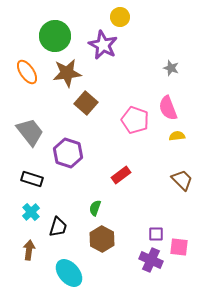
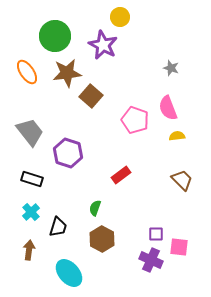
brown square: moved 5 px right, 7 px up
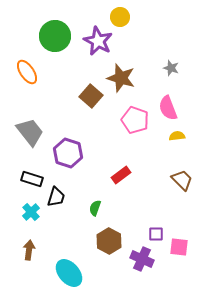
purple star: moved 5 px left, 4 px up
brown star: moved 54 px right, 5 px down; rotated 24 degrees clockwise
black trapezoid: moved 2 px left, 30 px up
brown hexagon: moved 7 px right, 2 px down
purple cross: moved 9 px left, 1 px up
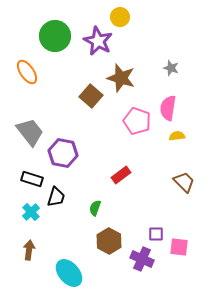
pink semicircle: rotated 30 degrees clockwise
pink pentagon: moved 2 px right, 1 px down
purple hexagon: moved 5 px left; rotated 8 degrees counterclockwise
brown trapezoid: moved 2 px right, 2 px down
